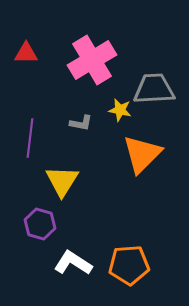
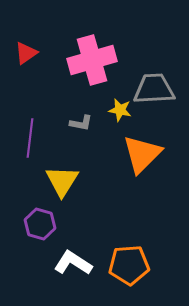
red triangle: rotated 35 degrees counterclockwise
pink cross: rotated 15 degrees clockwise
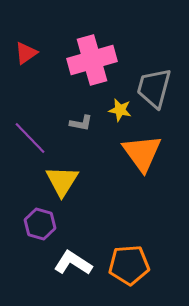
gray trapezoid: moved 1 px up; rotated 72 degrees counterclockwise
purple line: rotated 51 degrees counterclockwise
orange triangle: moved 1 px up; rotated 21 degrees counterclockwise
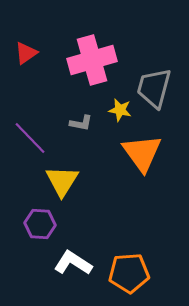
purple hexagon: rotated 12 degrees counterclockwise
orange pentagon: moved 8 px down
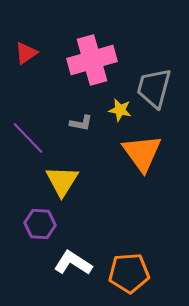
purple line: moved 2 px left
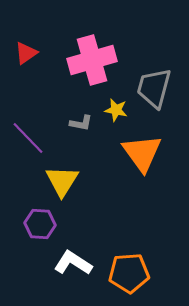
yellow star: moved 4 px left
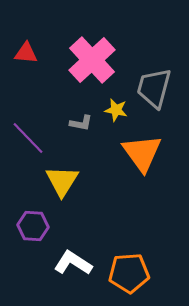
red triangle: rotated 40 degrees clockwise
pink cross: rotated 27 degrees counterclockwise
purple hexagon: moved 7 px left, 2 px down
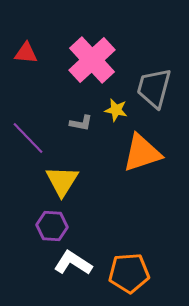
orange triangle: rotated 48 degrees clockwise
purple hexagon: moved 19 px right
